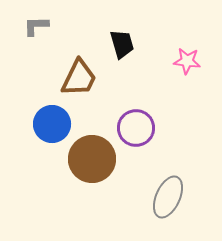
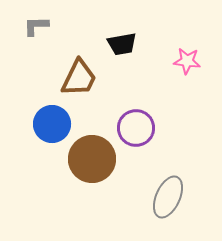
black trapezoid: rotated 96 degrees clockwise
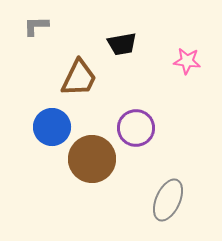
blue circle: moved 3 px down
gray ellipse: moved 3 px down
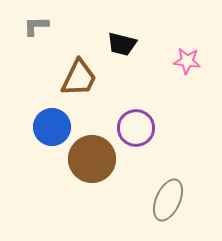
black trapezoid: rotated 24 degrees clockwise
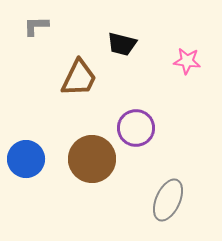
blue circle: moved 26 px left, 32 px down
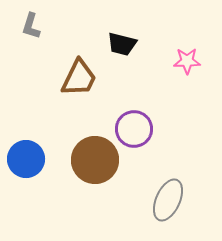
gray L-shape: moved 5 px left; rotated 72 degrees counterclockwise
pink star: rotated 8 degrees counterclockwise
purple circle: moved 2 px left, 1 px down
brown circle: moved 3 px right, 1 px down
